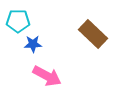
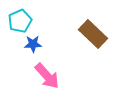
cyan pentagon: moved 2 px right; rotated 25 degrees counterclockwise
pink arrow: rotated 20 degrees clockwise
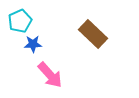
pink arrow: moved 3 px right, 1 px up
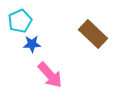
blue star: moved 1 px left
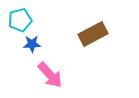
cyan pentagon: moved 1 px up; rotated 10 degrees clockwise
brown rectangle: rotated 72 degrees counterclockwise
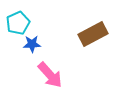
cyan pentagon: moved 2 px left, 3 px down; rotated 10 degrees counterclockwise
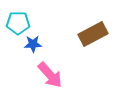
cyan pentagon: rotated 25 degrees clockwise
blue star: moved 1 px right
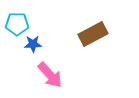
cyan pentagon: moved 1 px left, 1 px down
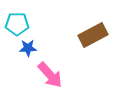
brown rectangle: moved 1 px down
blue star: moved 5 px left, 4 px down
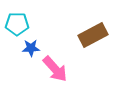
blue star: moved 3 px right
pink arrow: moved 5 px right, 6 px up
